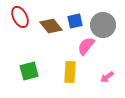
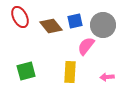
green square: moved 3 px left
pink arrow: rotated 32 degrees clockwise
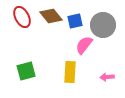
red ellipse: moved 2 px right
brown diamond: moved 10 px up
pink semicircle: moved 2 px left, 1 px up
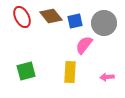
gray circle: moved 1 px right, 2 px up
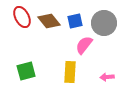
brown diamond: moved 2 px left, 5 px down
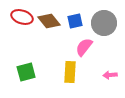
red ellipse: rotated 45 degrees counterclockwise
pink semicircle: moved 2 px down
green square: moved 1 px down
pink arrow: moved 3 px right, 2 px up
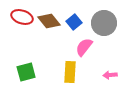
blue square: moved 1 px left, 1 px down; rotated 28 degrees counterclockwise
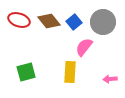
red ellipse: moved 3 px left, 3 px down
gray circle: moved 1 px left, 1 px up
pink arrow: moved 4 px down
